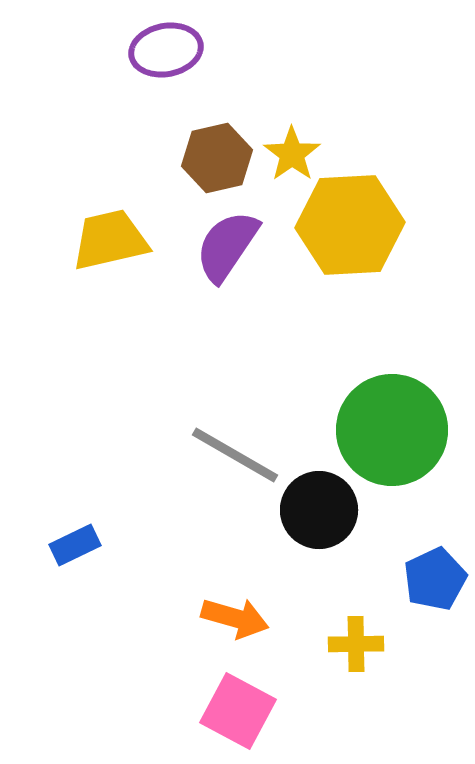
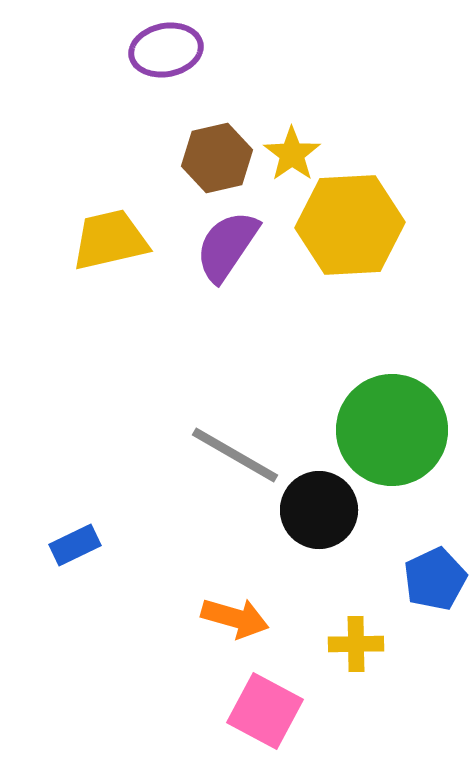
pink square: moved 27 px right
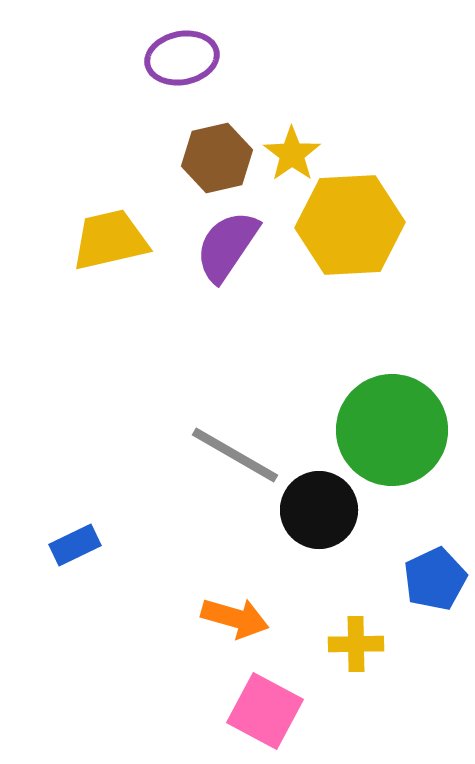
purple ellipse: moved 16 px right, 8 px down
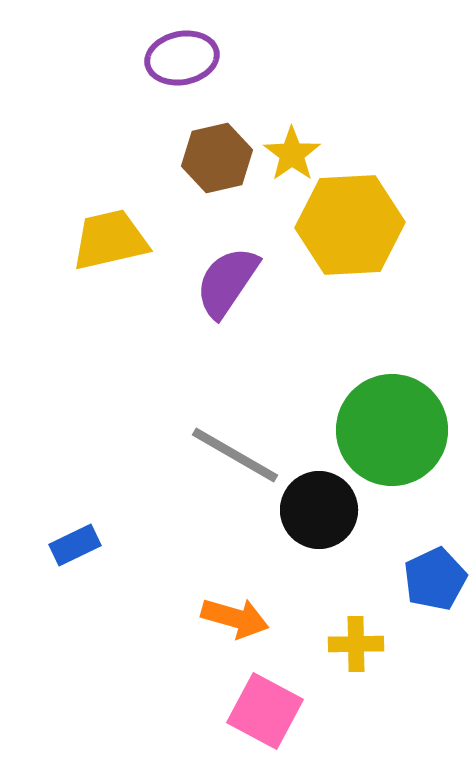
purple semicircle: moved 36 px down
